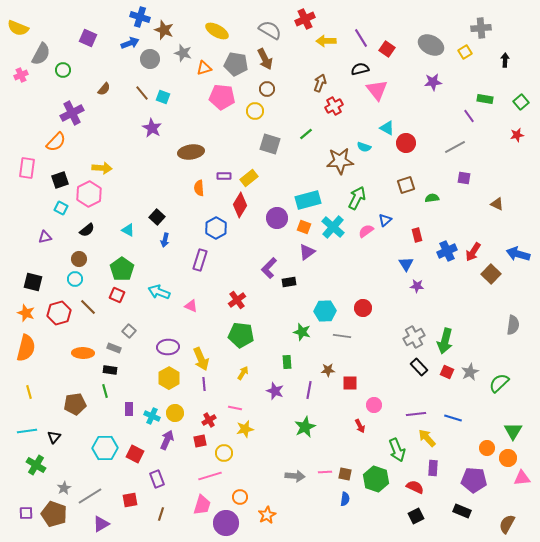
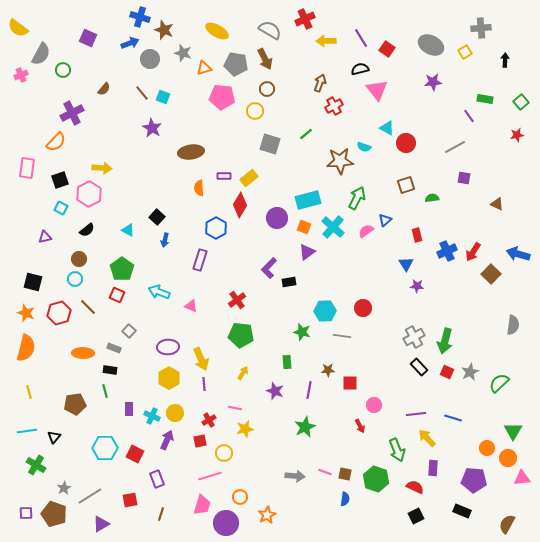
yellow semicircle at (18, 28): rotated 15 degrees clockwise
pink line at (325, 472): rotated 24 degrees clockwise
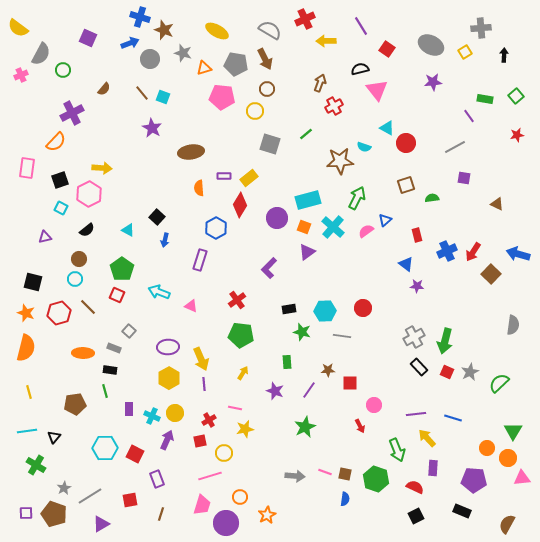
purple line at (361, 38): moved 12 px up
black arrow at (505, 60): moved 1 px left, 5 px up
green square at (521, 102): moved 5 px left, 6 px up
blue triangle at (406, 264): rotated 21 degrees counterclockwise
black rectangle at (289, 282): moved 27 px down
purple line at (309, 390): rotated 24 degrees clockwise
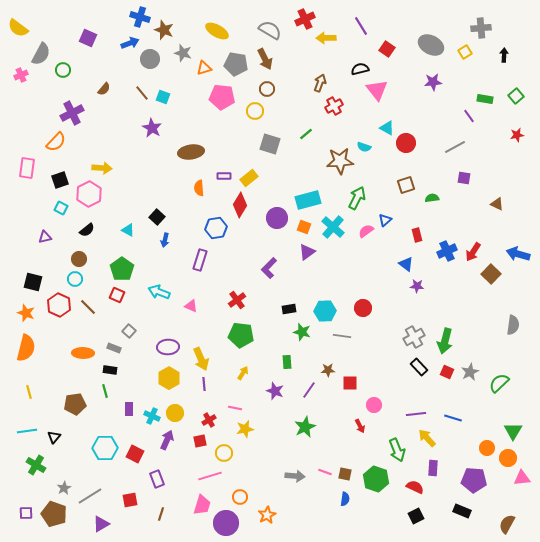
yellow arrow at (326, 41): moved 3 px up
blue hexagon at (216, 228): rotated 20 degrees clockwise
red hexagon at (59, 313): moved 8 px up; rotated 20 degrees counterclockwise
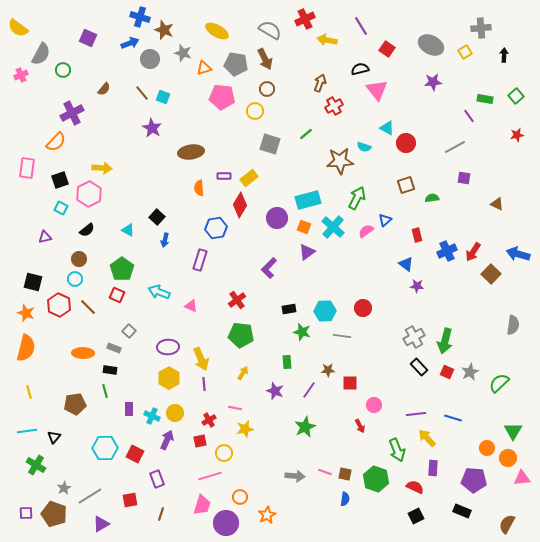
yellow arrow at (326, 38): moved 1 px right, 2 px down; rotated 12 degrees clockwise
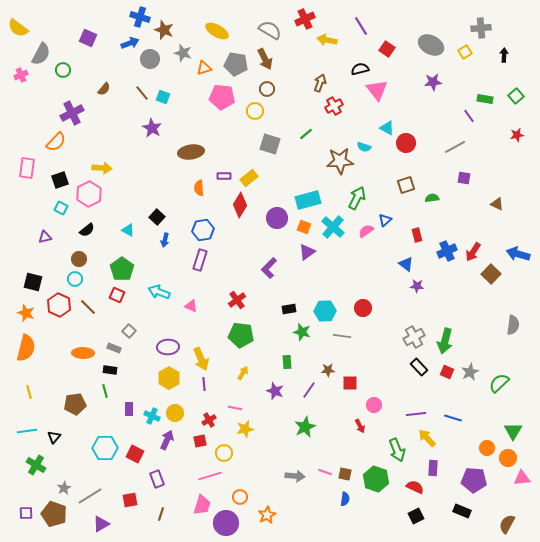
blue hexagon at (216, 228): moved 13 px left, 2 px down
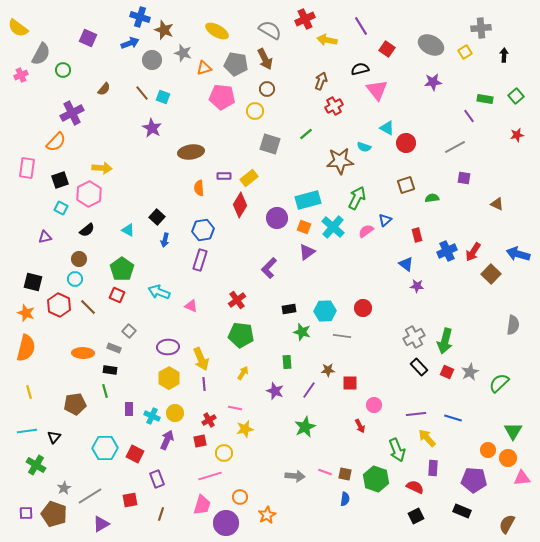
gray circle at (150, 59): moved 2 px right, 1 px down
brown arrow at (320, 83): moved 1 px right, 2 px up
orange circle at (487, 448): moved 1 px right, 2 px down
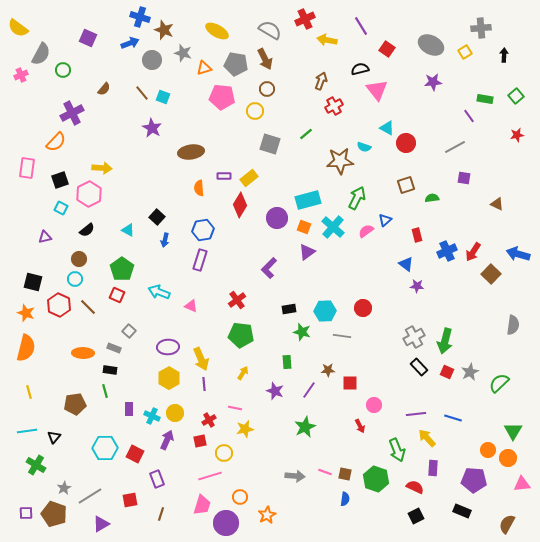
pink triangle at (522, 478): moved 6 px down
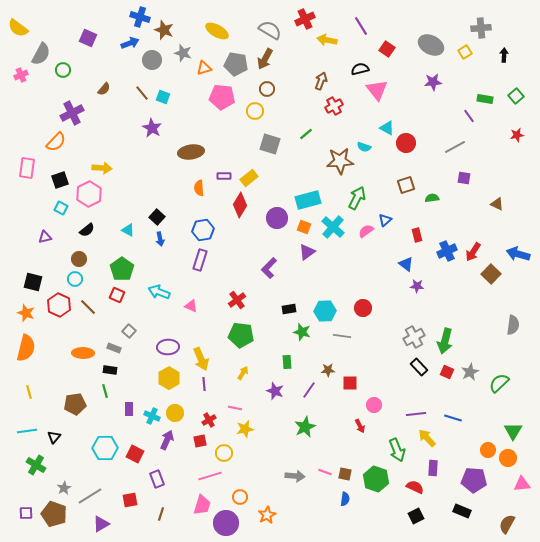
brown arrow at (265, 59): rotated 55 degrees clockwise
blue arrow at (165, 240): moved 5 px left, 1 px up; rotated 24 degrees counterclockwise
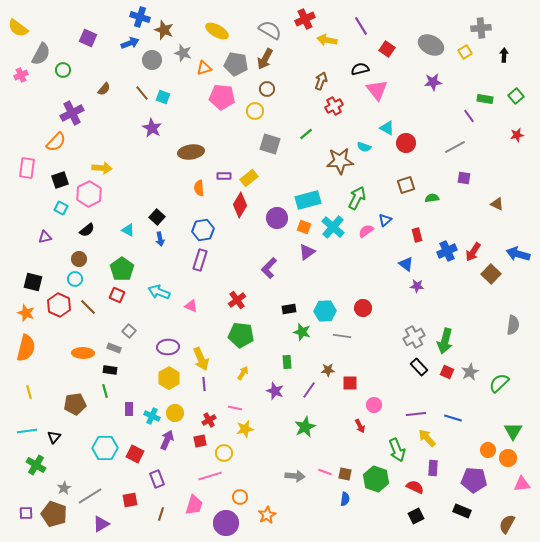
pink trapezoid at (202, 505): moved 8 px left
